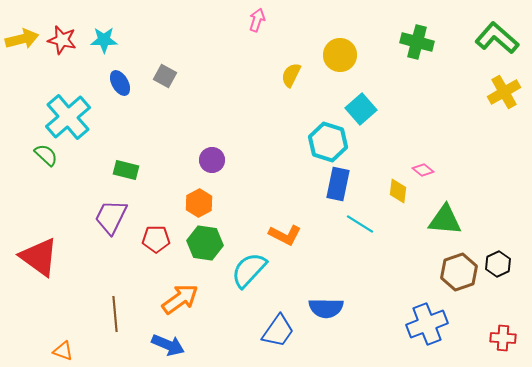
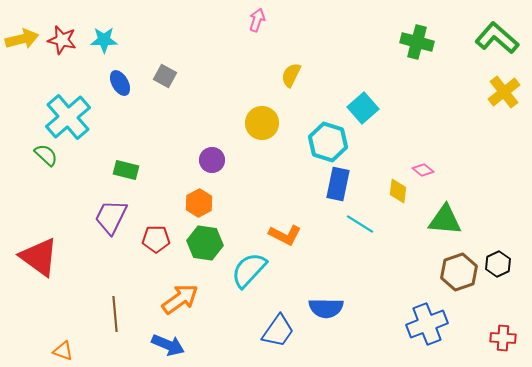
yellow circle: moved 78 px left, 68 px down
yellow cross: rotated 8 degrees counterclockwise
cyan square: moved 2 px right, 1 px up
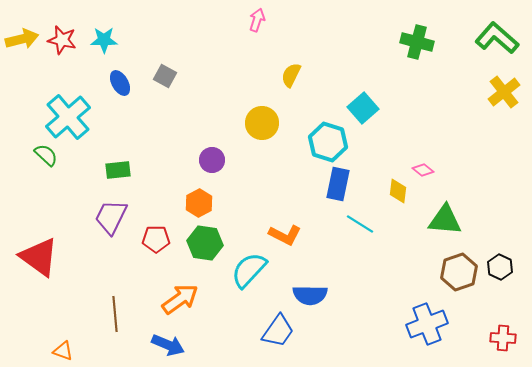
green rectangle: moved 8 px left; rotated 20 degrees counterclockwise
black hexagon: moved 2 px right, 3 px down; rotated 10 degrees counterclockwise
blue semicircle: moved 16 px left, 13 px up
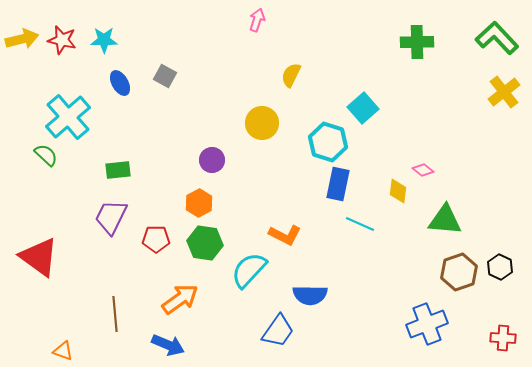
green L-shape: rotated 6 degrees clockwise
green cross: rotated 16 degrees counterclockwise
cyan line: rotated 8 degrees counterclockwise
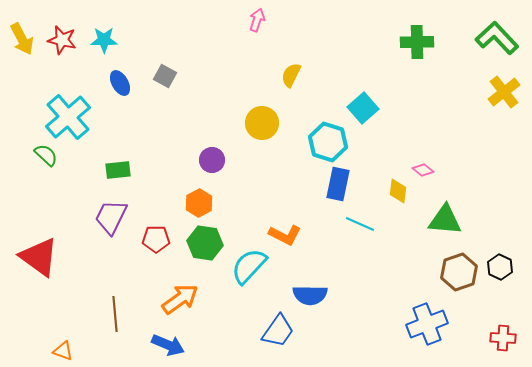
yellow arrow: rotated 76 degrees clockwise
cyan semicircle: moved 4 px up
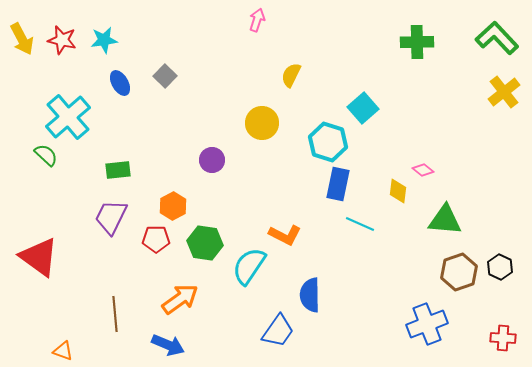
cyan star: rotated 8 degrees counterclockwise
gray square: rotated 15 degrees clockwise
orange hexagon: moved 26 px left, 3 px down
cyan semicircle: rotated 9 degrees counterclockwise
blue semicircle: rotated 88 degrees clockwise
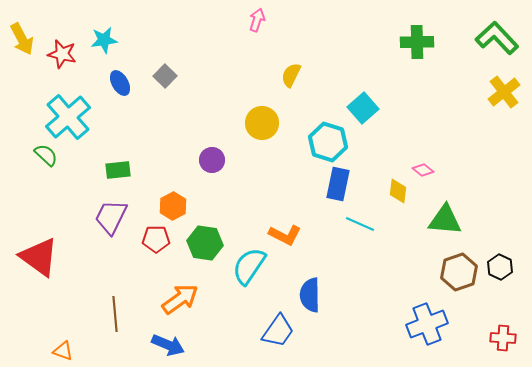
red star: moved 14 px down
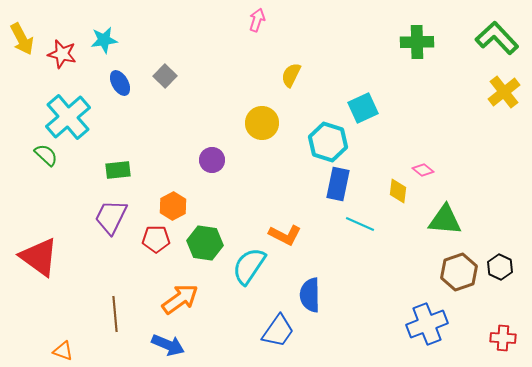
cyan square: rotated 16 degrees clockwise
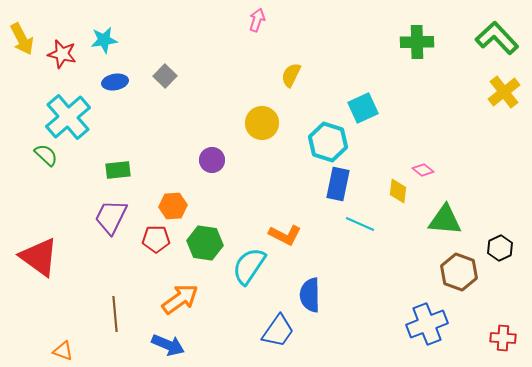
blue ellipse: moved 5 px left, 1 px up; rotated 70 degrees counterclockwise
orange hexagon: rotated 24 degrees clockwise
black hexagon: moved 19 px up; rotated 10 degrees clockwise
brown hexagon: rotated 21 degrees counterclockwise
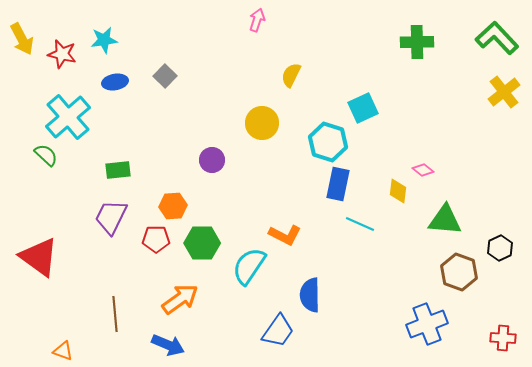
green hexagon: moved 3 px left; rotated 8 degrees counterclockwise
